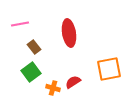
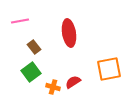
pink line: moved 3 px up
orange cross: moved 1 px up
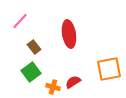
pink line: rotated 36 degrees counterclockwise
red ellipse: moved 1 px down
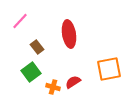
brown rectangle: moved 3 px right
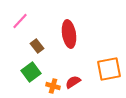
brown rectangle: moved 1 px up
orange cross: moved 1 px up
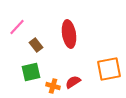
pink line: moved 3 px left, 6 px down
brown rectangle: moved 1 px left, 1 px up
green square: rotated 24 degrees clockwise
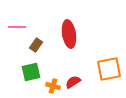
pink line: rotated 48 degrees clockwise
brown rectangle: rotated 72 degrees clockwise
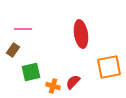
pink line: moved 6 px right, 2 px down
red ellipse: moved 12 px right
brown rectangle: moved 23 px left, 5 px down
orange square: moved 2 px up
red semicircle: rotated 14 degrees counterclockwise
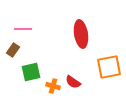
red semicircle: rotated 98 degrees counterclockwise
